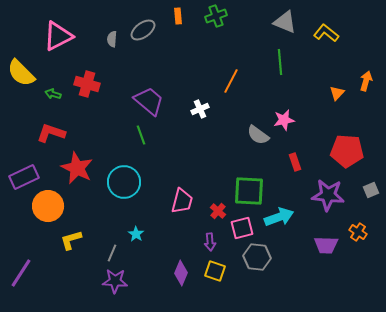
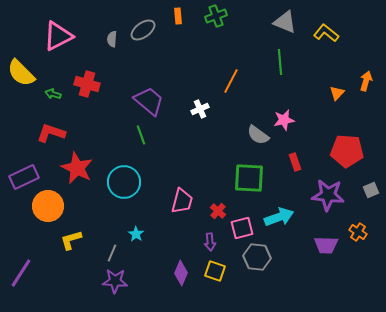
green square at (249, 191): moved 13 px up
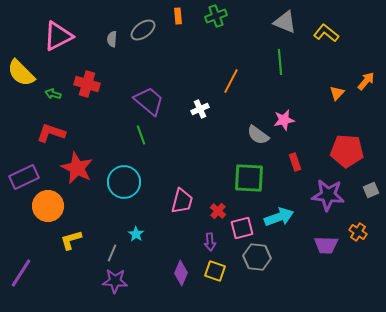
orange arrow at (366, 81): rotated 24 degrees clockwise
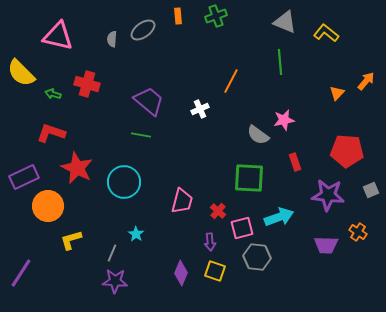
pink triangle at (58, 36): rotated 40 degrees clockwise
green line at (141, 135): rotated 60 degrees counterclockwise
